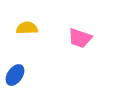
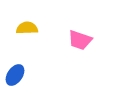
pink trapezoid: moved 2 px down
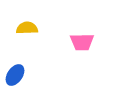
pink trapezoid: moved 2 px right, 2 px down; rotated 20 degrees counterclockwise
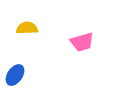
pink trapezoid: rotated 15 degrees counterclockwise
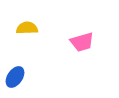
blue ellipse: moved 2 px down
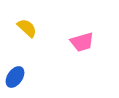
yellow semicircle: rotated 45 degrees clockwise
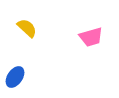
pink trapezoid: moved 9 px right, 5 px up
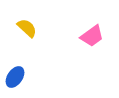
pink trapezoid: moved 1 px right, 1 px up; rotated 20 degrees counterclockwise
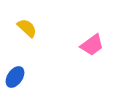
pink trapezoid: moved 9 px down
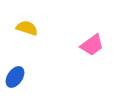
yellow semicircle: rotated 25 degrees counterclockwise
